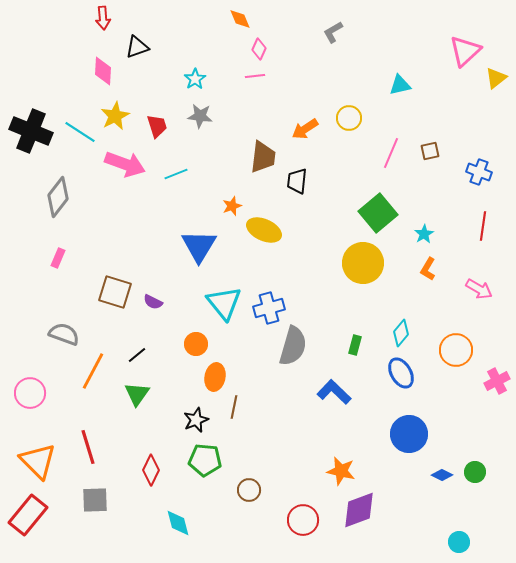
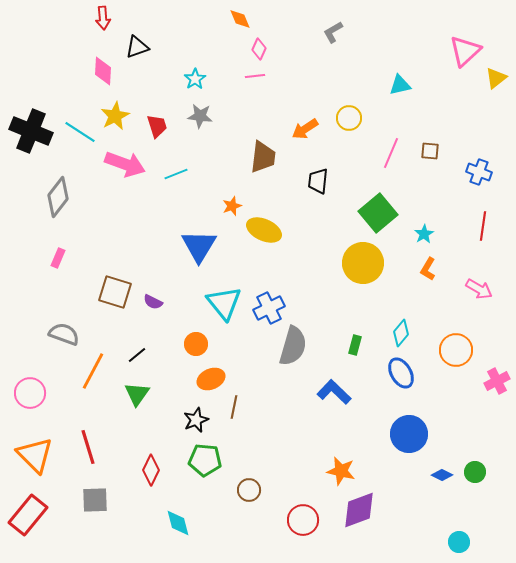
brown square at (430, 151): rotated 18 degrees clockwise
black trapezoid at (297, 181): moved 21 px right
blue cross at (269, 308): rotated 12 degrees counterclockwise
orange ellipse at (215, 377): moved 4 px left, 2 px down; rotated 56 degrees clockwise
orange triangle at (38, 461): moved 3 px left, 6 px up
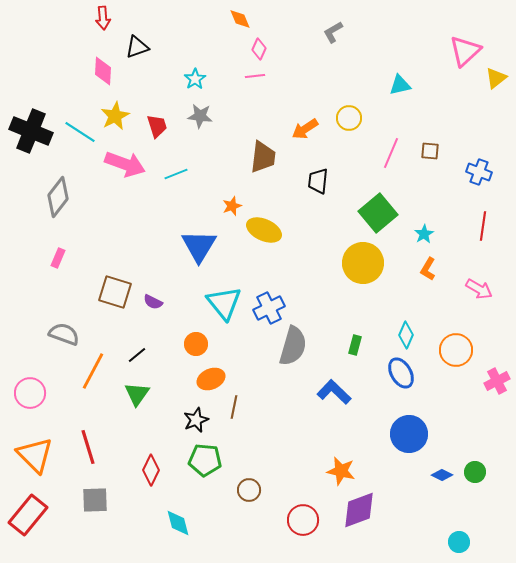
cyan diamond at (401, 333): moved 5 px right, 2 px down; rotated 16 degrees counterclockwise
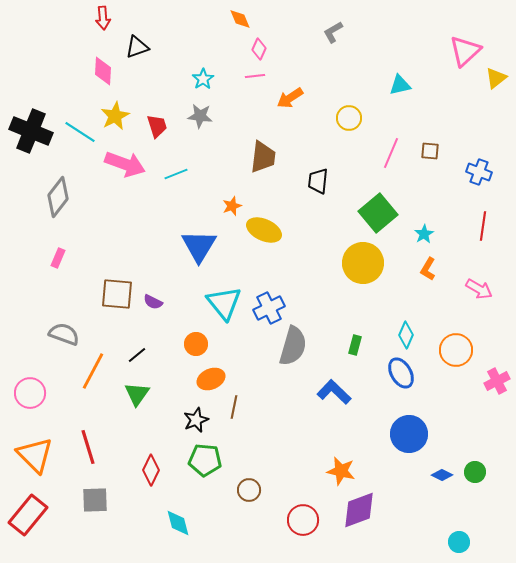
cyan star at (195, 79): moved 8 px right
orange arrow at (305, 129): moved 15 px left, 31 px up
brown square at (115, 292): moved 2 px right, 2 px down; rotated 12 degrees counterclockwise
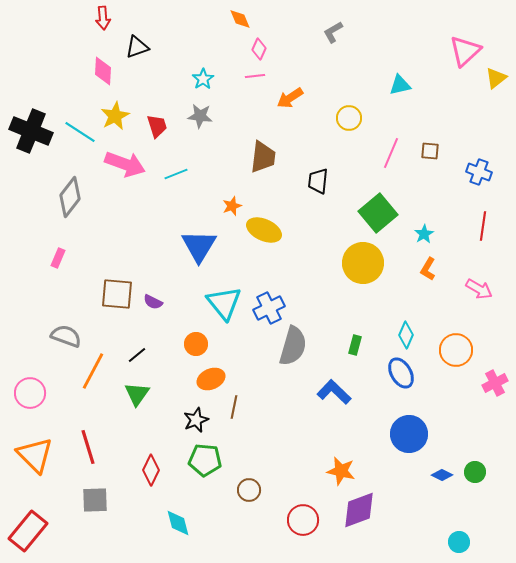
gray diamond at (58, 197): moved 12 px right
gray semicircle at (64, 334): moved 2 px right, 2 px down
pink cross at (497, 381): moved 2 px left, 2 px down
red rectangle at (28, 515): moved 16 px down
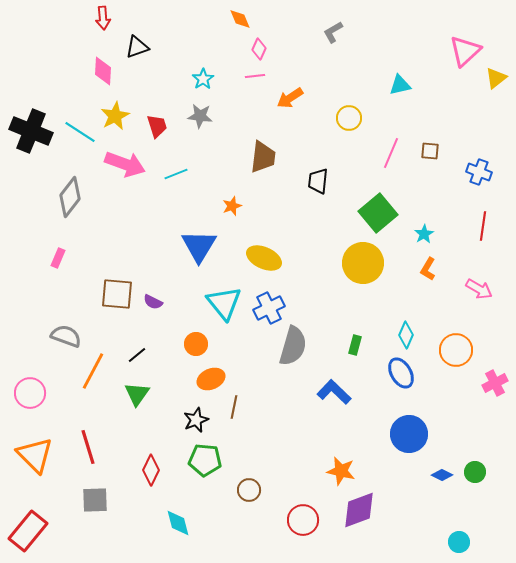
yellow ellipse at (264, 230): moved 28 px down
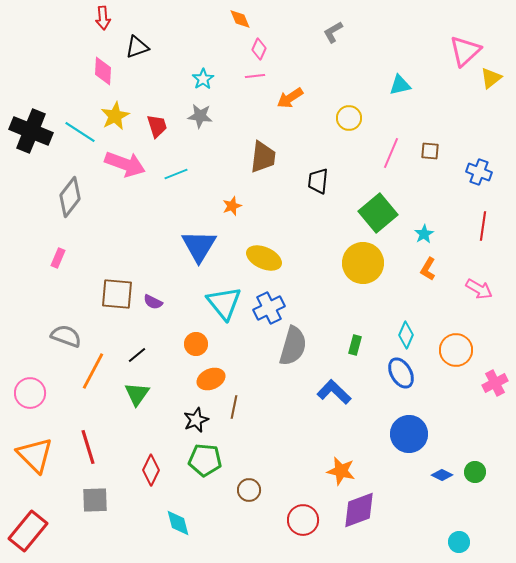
yellow triangle at (496, 78): moved 5 px left
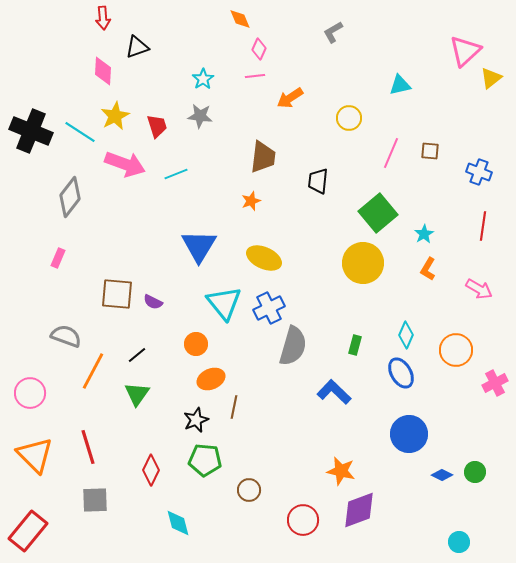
orange star at (232, 206): moved 19 px right, 5 px up
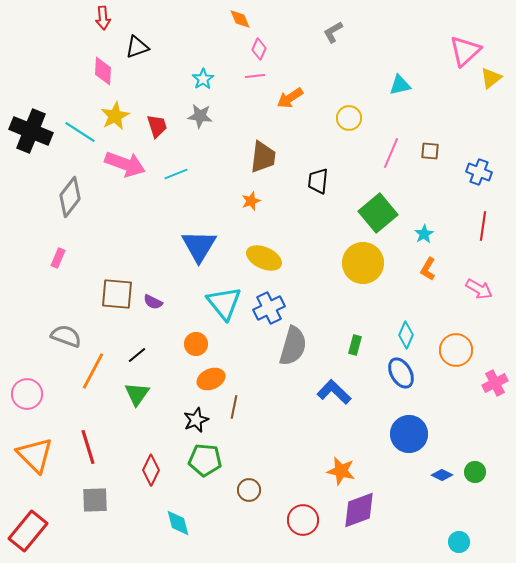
pink circle at (30, 393): moved 3 px left, 1 px down
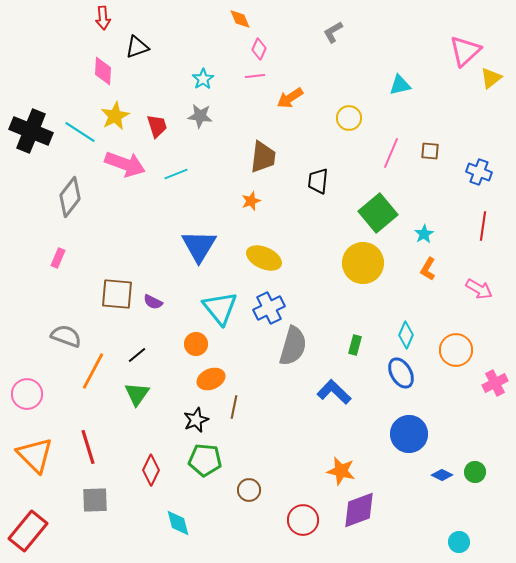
cyan triangle at (224, 303): moved 4 px left, 5 px down
